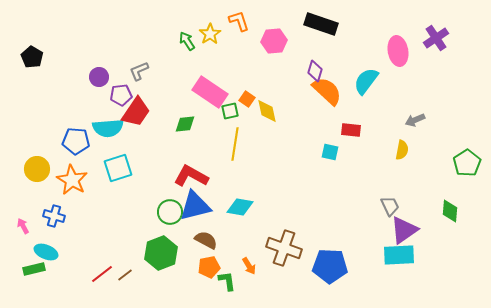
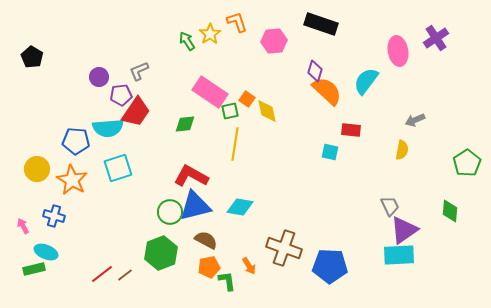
orange L-shape at (239, 21): moved 2 px left, 1 px down
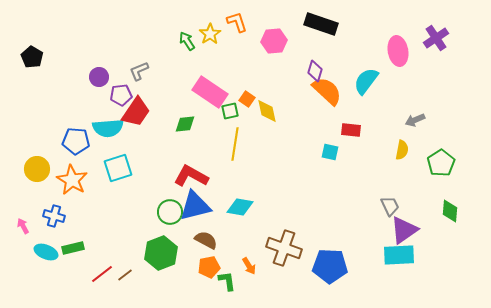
green pentagon at (467, 163): moved 26 px left
green rectangle at (34, 269): moved 39 px right, 21 px up
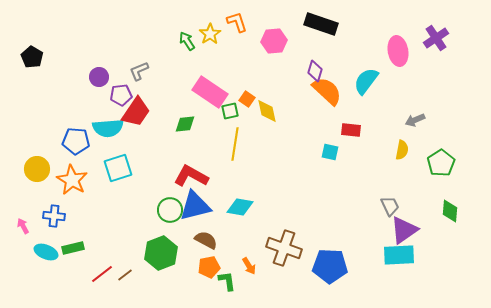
green circle at (170, 212): moved 2 px up
blue cross at (54, 216): rotated 10 degrees counterclockwise
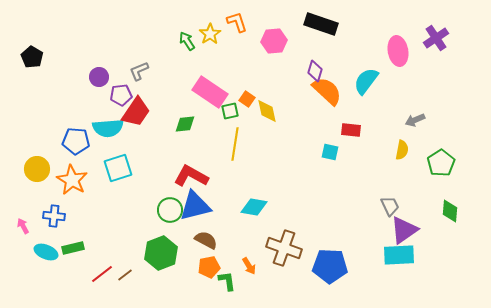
cyan diamond at (240, 207): moved 14 px right
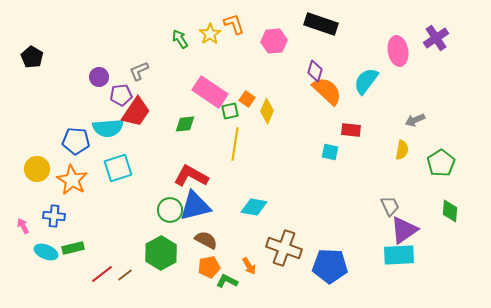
orange L-shape at (237, 22): moved 3 px left, 2 px down
green arrow at (187, 41): moved 7 px left, 2 px up
yellow diamond at (267, 111): rotated 35 degrees clockwise
green hexagon at (161, 253): rotated 8 degrees counterclockwise
green L-shape at (227, 281): rotated 55 degrees counterclockwise
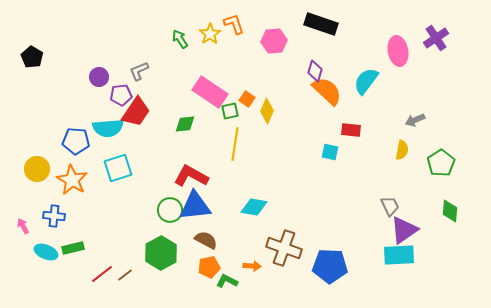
blue triangle at (195, 206): rotated 8 degrees clockwise
orange arrow at (249, 266): moved 3 px right; rotated 54 degrees counterclockwise
